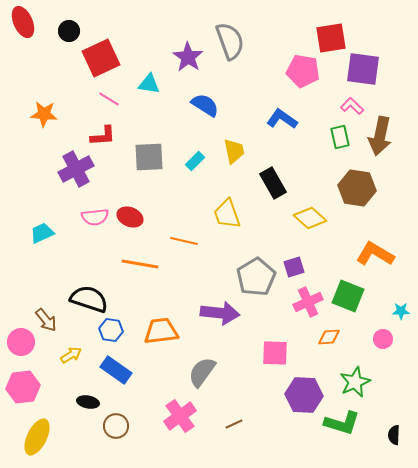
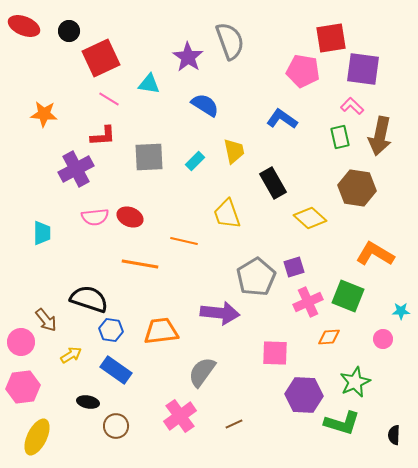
red ellipse at (23, 22): moved 1 px right, 4 px down; rotated 44 degrees counterclockwise
cyan trapezoid at (42, 233): rotated 115 degrees clockwise
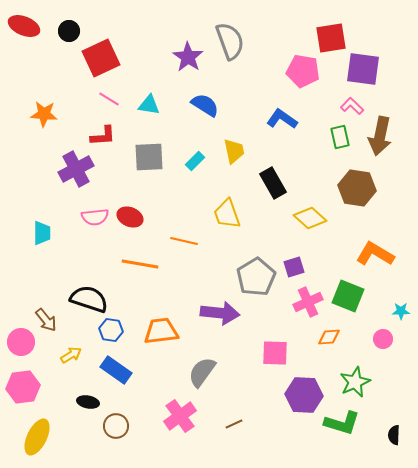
cyan triangle at (149, 84): moved 21 px down
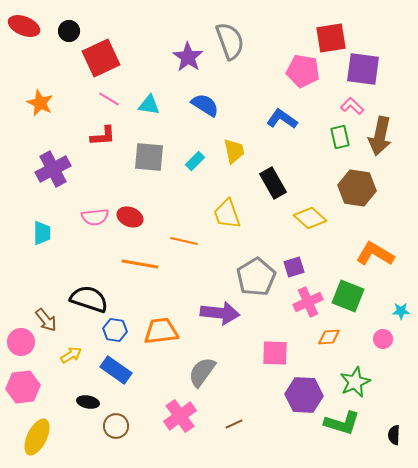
orange star at (44, 114): moved 4 px left, 11 px up; rotated 20 degrees clockwise
gray square at (149, 157): rotated 8 degrees clockwise
purple cross at (76, 169): moved 23 px left
blue hexagon at (111, 330): moved 4 px right
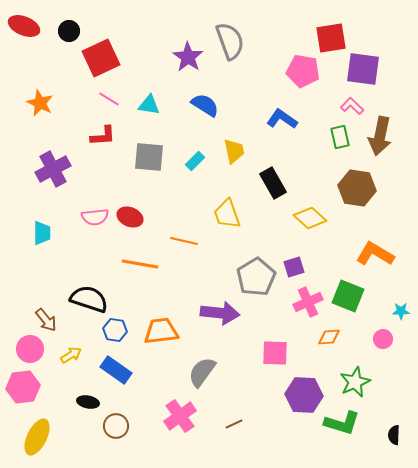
pink circle at (21, 342): moved 9 px right, 7 px down
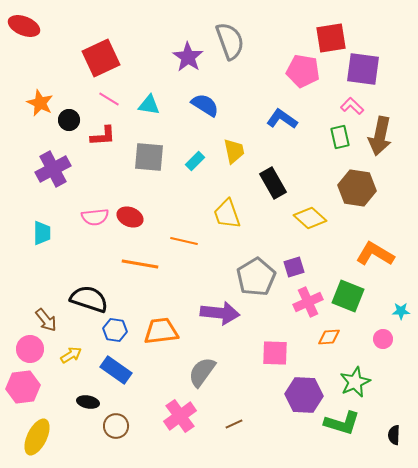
black circle at (69, 31): moved 89 px down
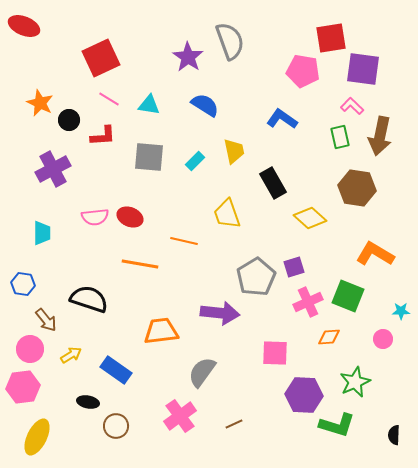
blue hexagon at (115, 330): moved 92 px left, 46 px up
green L-shape at (342, 423): moved 5 px left, 2 px down
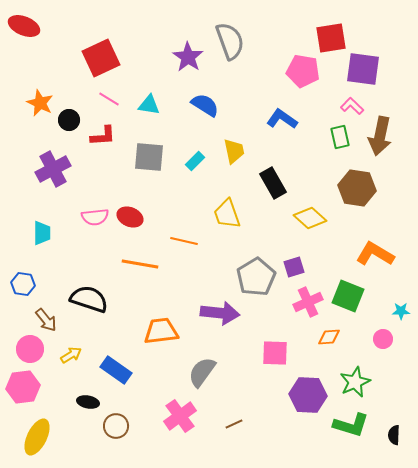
purple hexagon at (304, 395): moved 4 px right
green L-shape at (337, 425): moved 14 px right
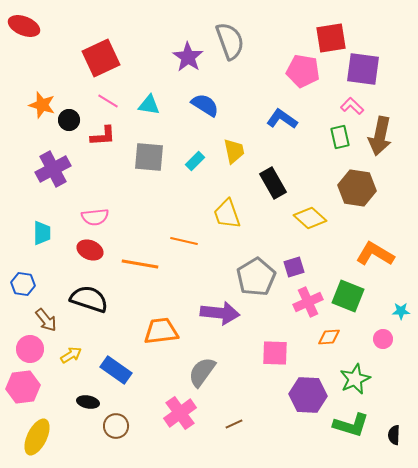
pink line at (109, 99): moved 1 px left, 2 px down
orange star at (40, 103): moved 2 px right, 2 px down; rotated 8 degrees counterclockwise
red ellipse at (130, 217): moved 40 px left, 33 px down
green star at (355, 382): moved 3 px up
pink cross at (180, 416): moved 3 px up
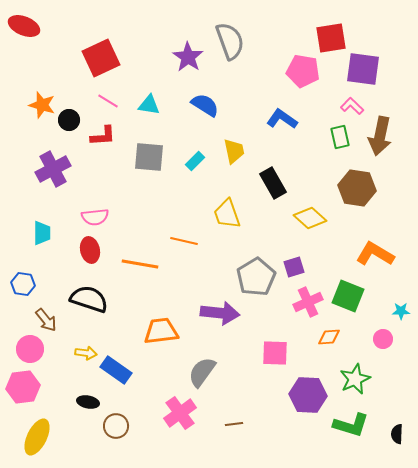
red ellipse at (90, 250): rotated 55 degrees clockwise
yellow arrow at (71, 355): moved 15 px right, 2 px up; rotated 40 degrees clockwise
brown line at (234, 424): rotated 18 degrees clockwise
black semicircle at (394, 435): moved 3 px right, 1 px up
